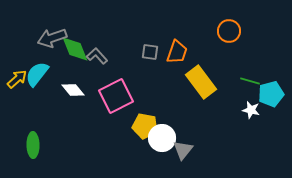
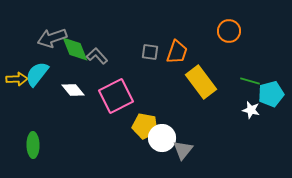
yellow arrow: rotated 40 degrees clockwise
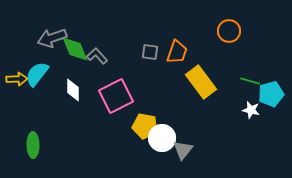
white diamond: rotated 40 degrees clockwise
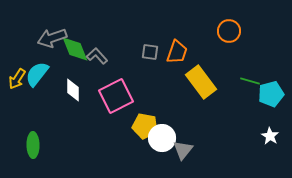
yellow arrow: rotated 125 degrees clockwise
white star: moved 19 px right, 26 px down; rotated 18 degrees clockwise
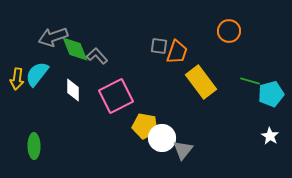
gray arrow: moved 1 px right, 1 px up
gray square: moved 9 px right, 6 px up
yellow arrow: rotated 25 degrees counterclockwise
green ellipse: moved 1 px right, 1 px down
